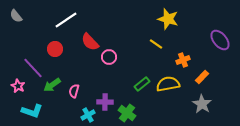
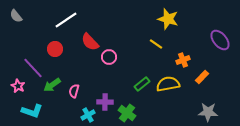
gray star: moved 6 px right, 8 px down; rotated 30 degrees counterclockwise
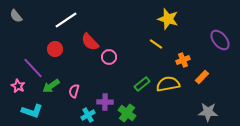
green arrow: moved 1 px left, 1 px down
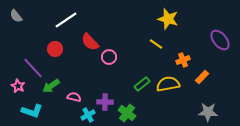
pink semicircle: moved 6 px down; rotated 88 degrees clockwise
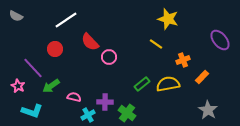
gray semicircle: rotated 24 degrees counterclockwise
gray star: moved 2 px up; rotated 30 degrees clockwise
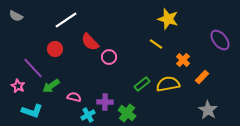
orange cross: rotated 24 degrees counterclockwise
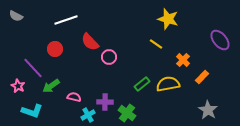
white line: rotated 15 degrees clockwise
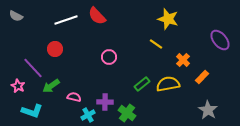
red semicircle: moved 7 px right, 26 px up
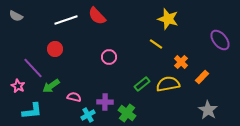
orange cross: moved 2 px left, 2 px down
cyan L-shape: rotated 25 degrees counterclockwise
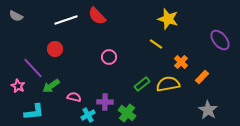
cyan L-shape: moved 2 px right, 1 px down
